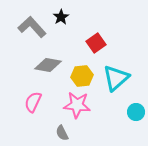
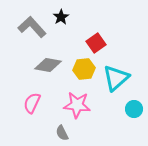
yellow hexagon: moved 2 px right, 7 px up
pink semicircle: moved 1 px left, 1 px down
cyan circle: moved 2 px left, 3 px up
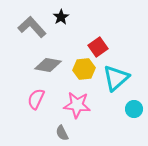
red square: moved 2 px right, 4 px down
pink semicircle: moved 4 px right, 4 px up
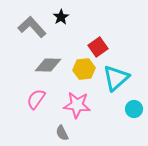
gray diamond: rotated 8 degrees counterclockwise
pink semicircle: rotated 10 degrees clockwise
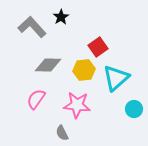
yellow hexagon: moved 1 px down
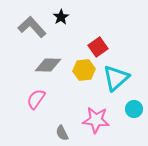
pink star: moved 19 px right, 15 px down
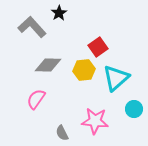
black star: moved 2 px left, 4 px up
pink star: moved 1 px left, 1 px down
